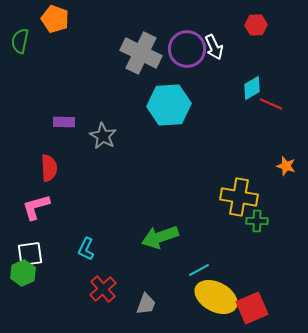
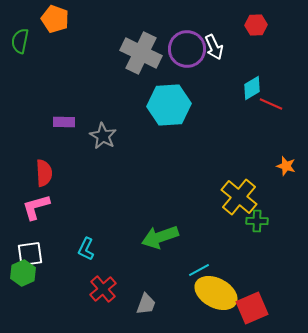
red semicircle: moved 5 px left, 5 px down
yellow cross: rotated 30 degrees clockwise
yellow ellipse: moved 4 px up
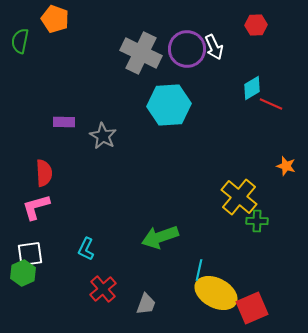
cyan line: rotated 50 degrees counterclockwise
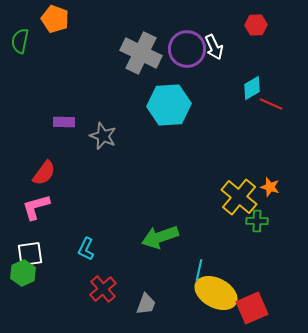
gray star: rotated 8 degrees counterclockwise
orange star: moved 16 px left, 21 px down
red semicircle: rotated 40 degrees clockwise
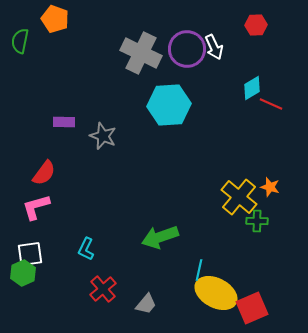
gray trapezoid: rotated 20 degrees clockwise
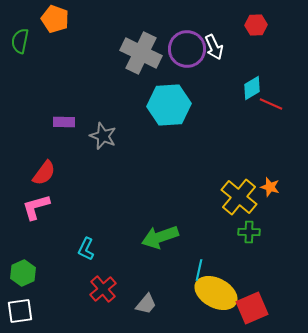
green cross: moved 8 px left, 11 px down
white square: moved 10 px left, 57 px down
